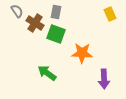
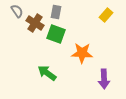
yellow rectangle: moved 4 px left, 1 px down; rotated 64 degrees clockwise
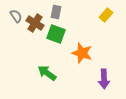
gray semicircle: moved 1 px left, 5 px down
orange star: rotated 15 degrees clockwise
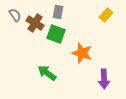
gray rectangle: moved 2 px right
gray semicircle: moved 1 px left, 1 px up
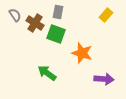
purple arrow: rotated 84 degrees counterclockwise
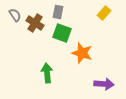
yellow rectangle: moved 2 px left, 2 px up
green square: moved 6 px right, 1 px up
green arrow: rotated 48 degrees clockwise
purple arrow: moved 5 px down
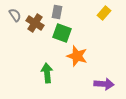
gray rectangle: moved 1 px left
orange star: moved 5 px left, 3 px down
